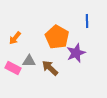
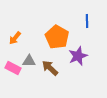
purple star: moved 2 px right, 3 px down
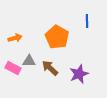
orange arrow: rotated 144 degrees counterclockwise
purple star: moved 1 px right, 18 px down
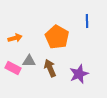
brown arrow: rotated 24 degrees clockwise
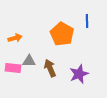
orange pentagon: moved 5 px right, 3 px up
pink rectangle: rotated 21 degrees counterclockwise
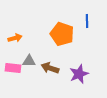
orange pentagon: rotated 10 degrees counterclockwise
brown arrow: rotated 48 degrees counterclockwise
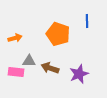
orange pentagon: moved 4 px left
pink rectangle: moved 3 px right, 4 px down
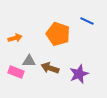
blue line: rotated 64 degrees counterclockwise
pink rectangle: rotated 14 degrees clockwise
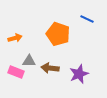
blue line: moved 2 px up
brown arrow: rotated 12 degrees counterclockwise
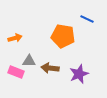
orange pentagon: moved 5 px right, 2 px down; rotated 10 degrees counterclockwise
